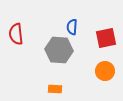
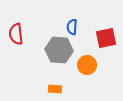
orange circle: moved 18 px left, 6 px up
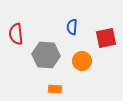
gray hexagon: moved 13 px left, 5 px down
orange circle: moved 5 px left, 4 px up
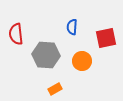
orange rectangle: rotated 32 degrees counterclockwise
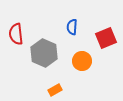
red square: rotated 10 degrees counterclockwise
gray hexagon: moved 2 px left, 2 px up; rotated 20 degrees clockwise
orange rectangle: moved 1 px down
